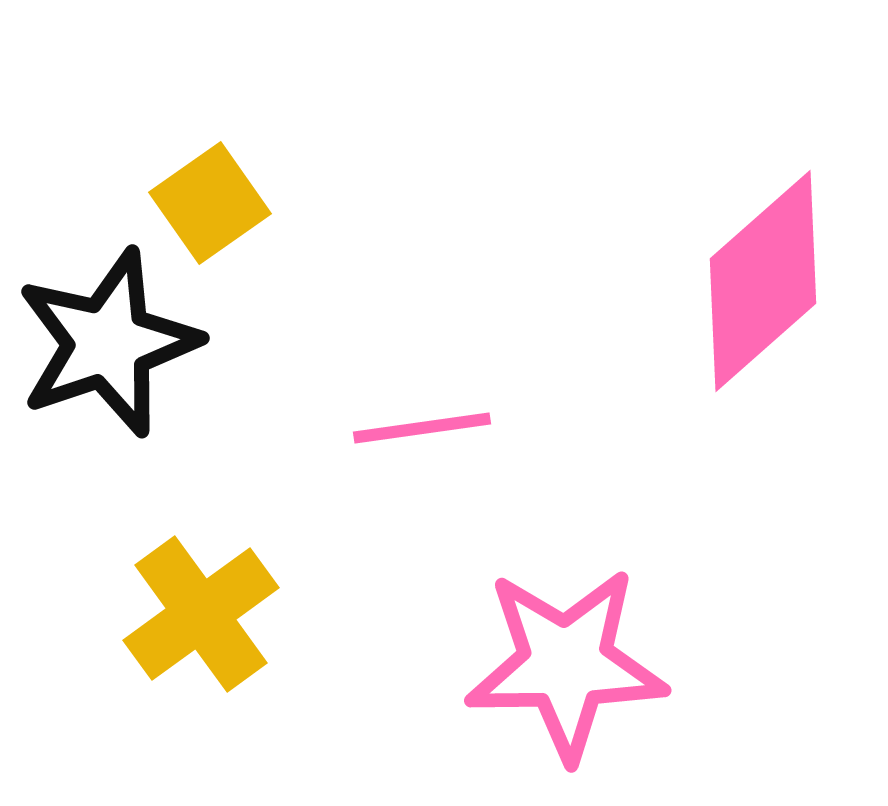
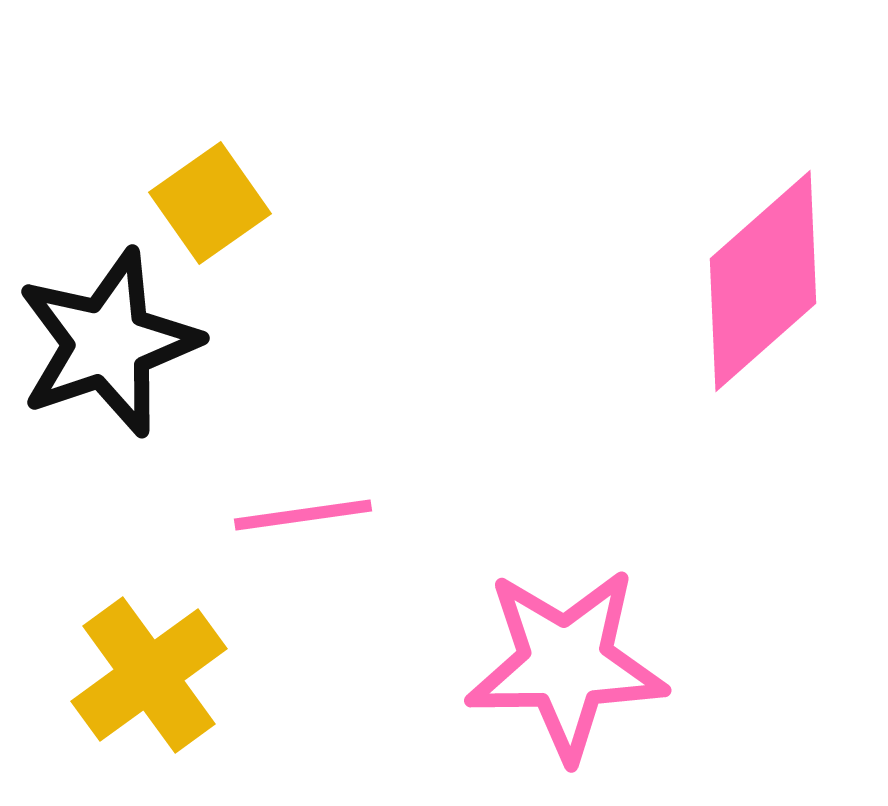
pink line: moved 119 px left, 87 px down
yellow cross: moved 52 px left, 61 px down
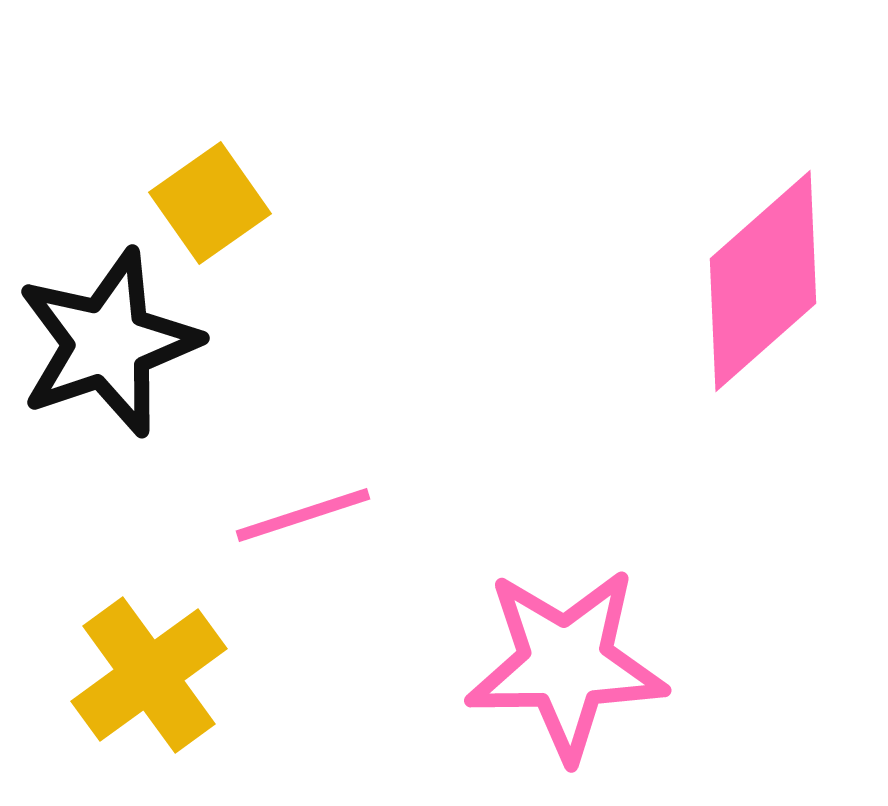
pink line: rotated 10 degrees counterclockwise
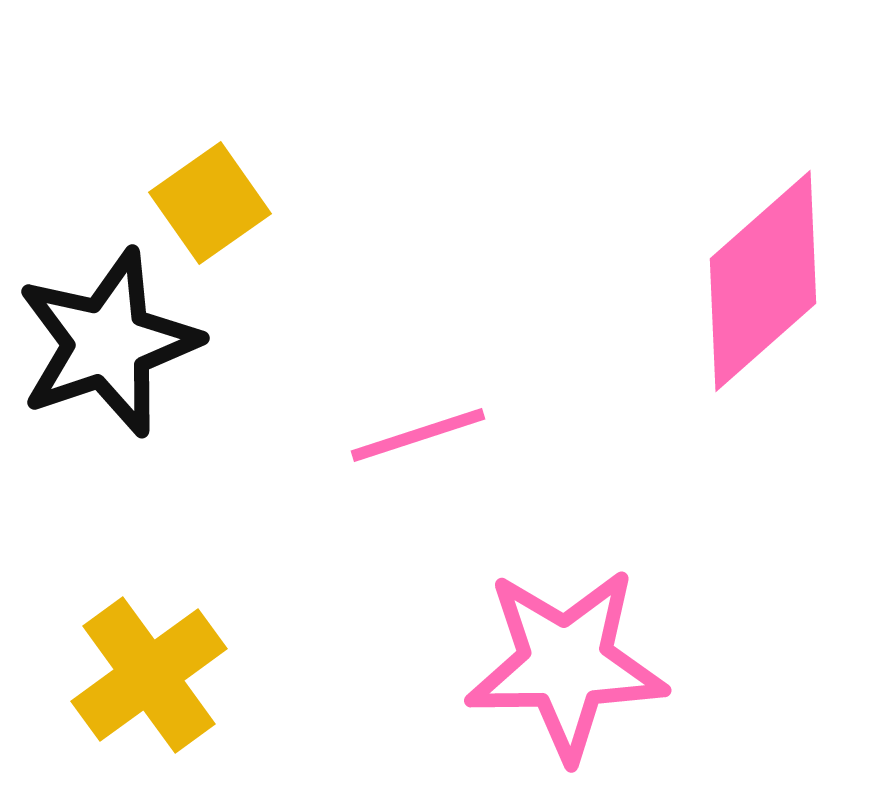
pink line: moved 115 px right, 80 px up
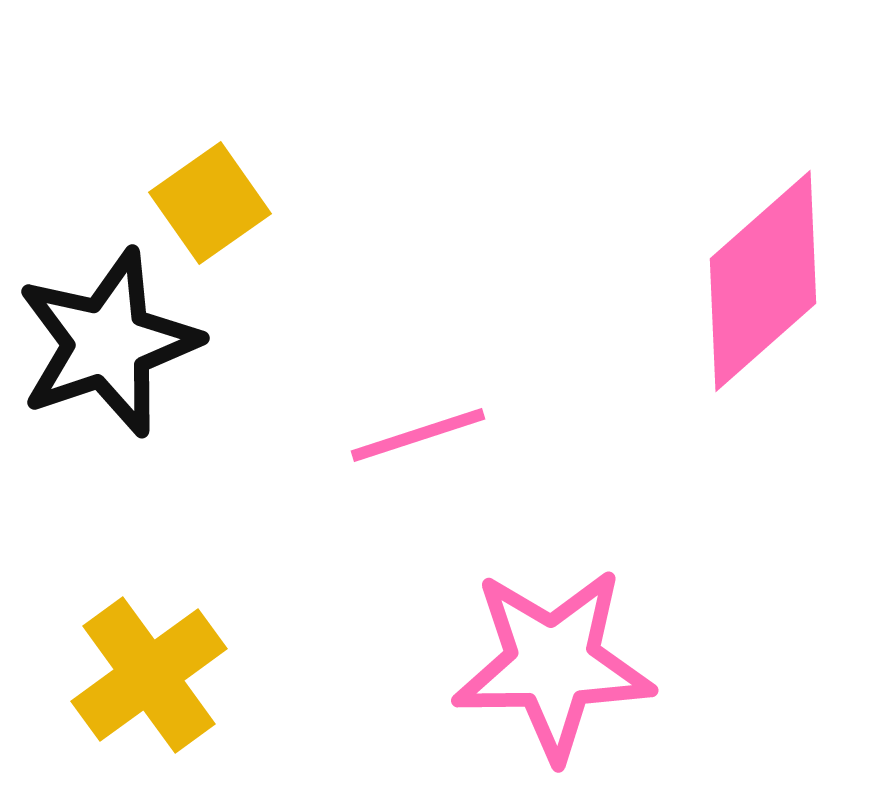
pink star: moved 13 px left
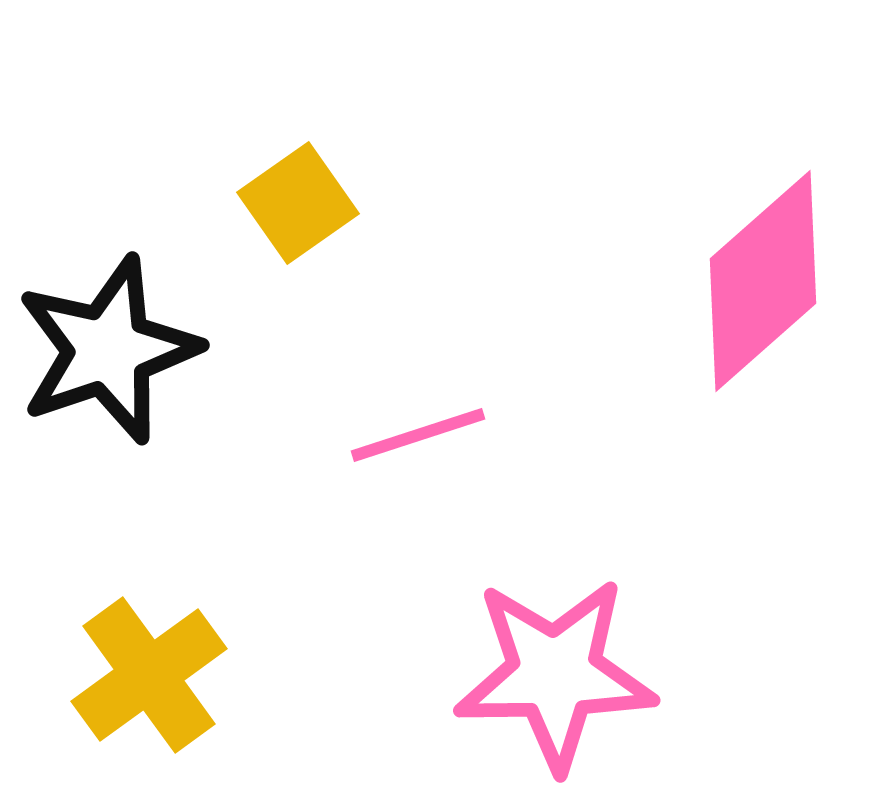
yellow square: moved 88 px right
black star: moved 7 px down
pink star: moved 2 px right, 10 px down
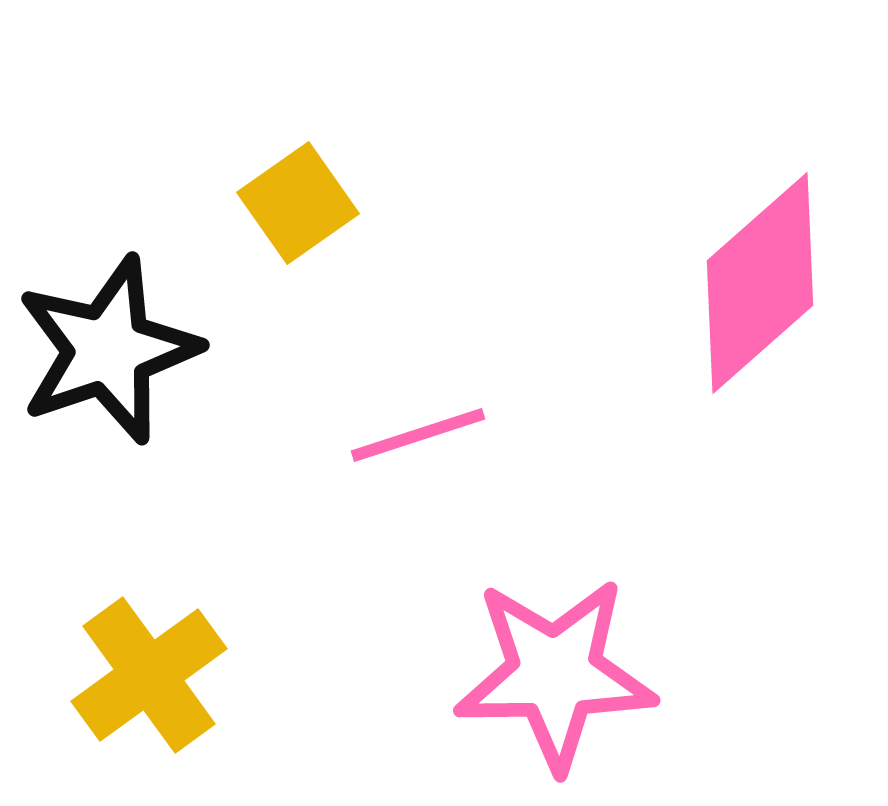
pink diamond: moved 3 px left, 2 px down
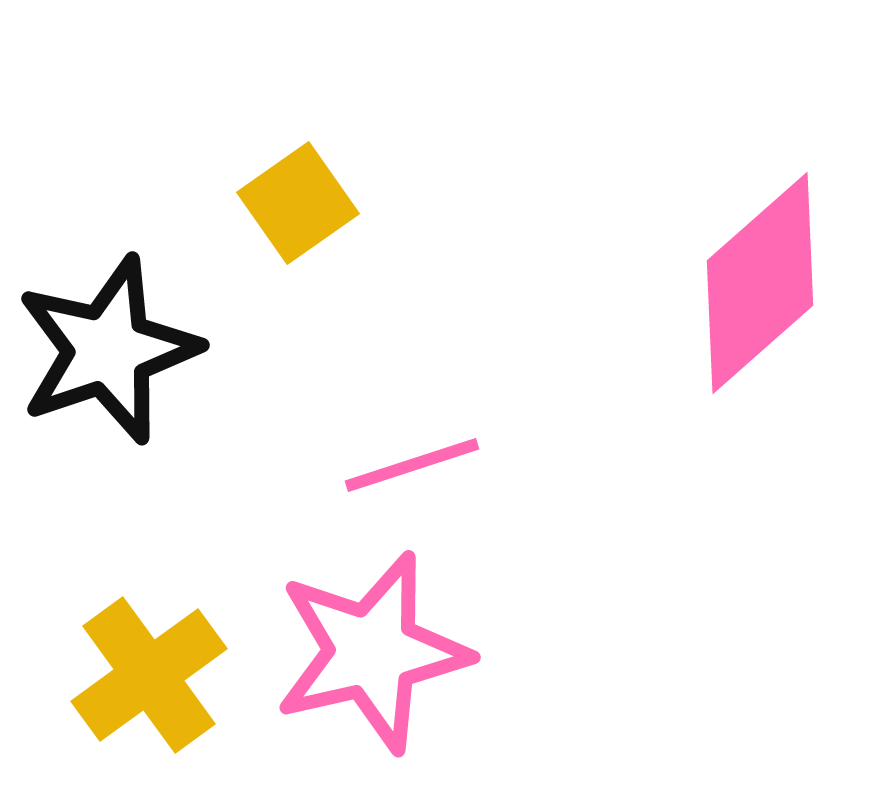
pink line: moved 6 px left, 30 px down
pink star: moved 183 px left, 22 px up; rotated 12 degrees counterclockwise
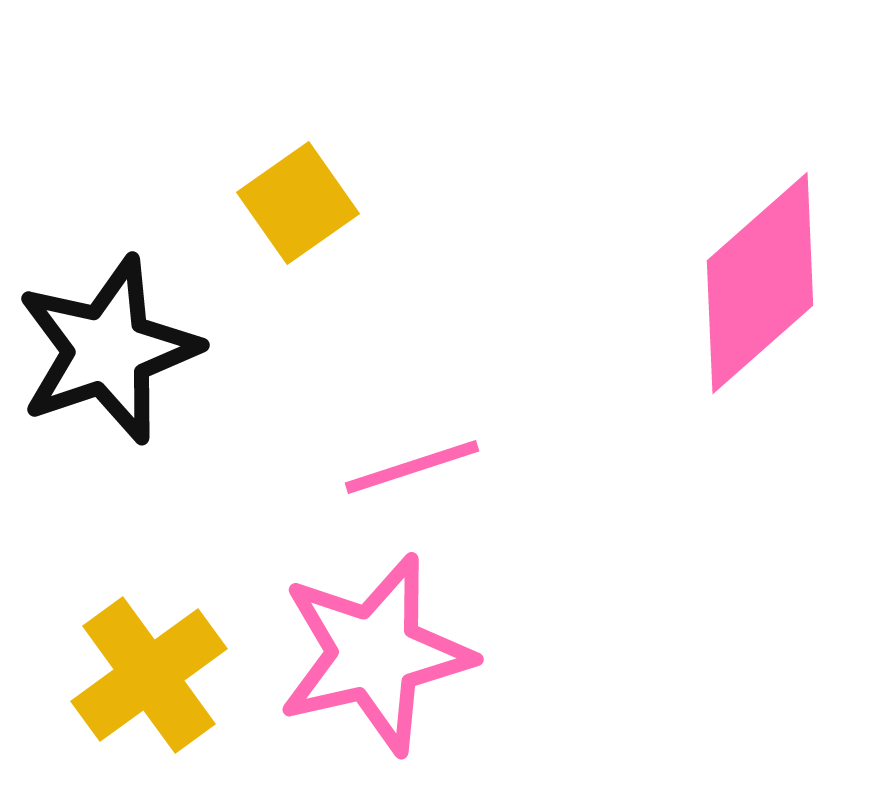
pink line: moved 2 px down
pink star: moved 3 px right, 2 px down
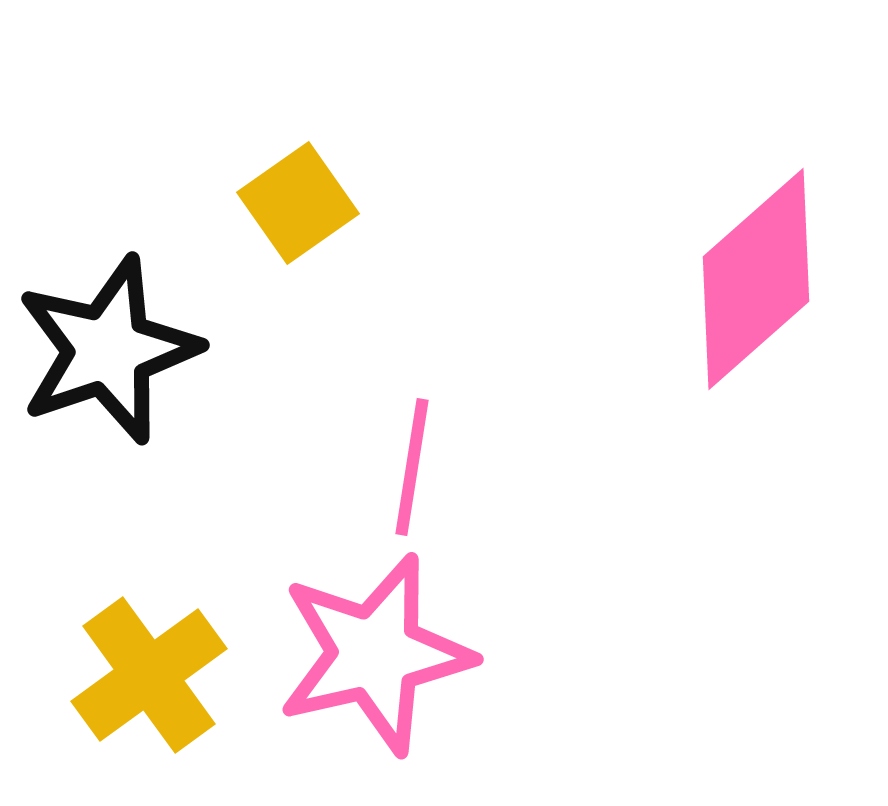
pink diamond: moved 4 px left, 4 px up
pink line: rotated 63 degrees counterclockwise
